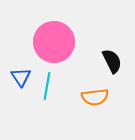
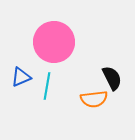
black semicircle: moved 17 px down
blue triangle: rotated 40 degrees clockwise
orange semicircle: moved 1 px left, 2 px down
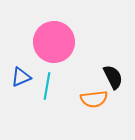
black semicircle: moved 1 px right, 1 px up
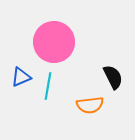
cyan line: moved 1 px right
orange semicircle: moved 4 px left, 6 px down
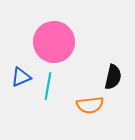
black semicircle: rotated 40 degrees clockwise
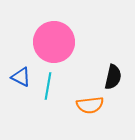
blue triangle: rotated 50 degrees clockwise
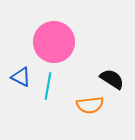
black semicircle: moved 1 px left, 2 px down; rotated 70 degrees counterclockwise
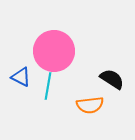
pink circle: moved 9 px down
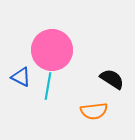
pink circle: moved 2 px left, 1 px up
orange semicircle: moved 4 px right, 6 px down
